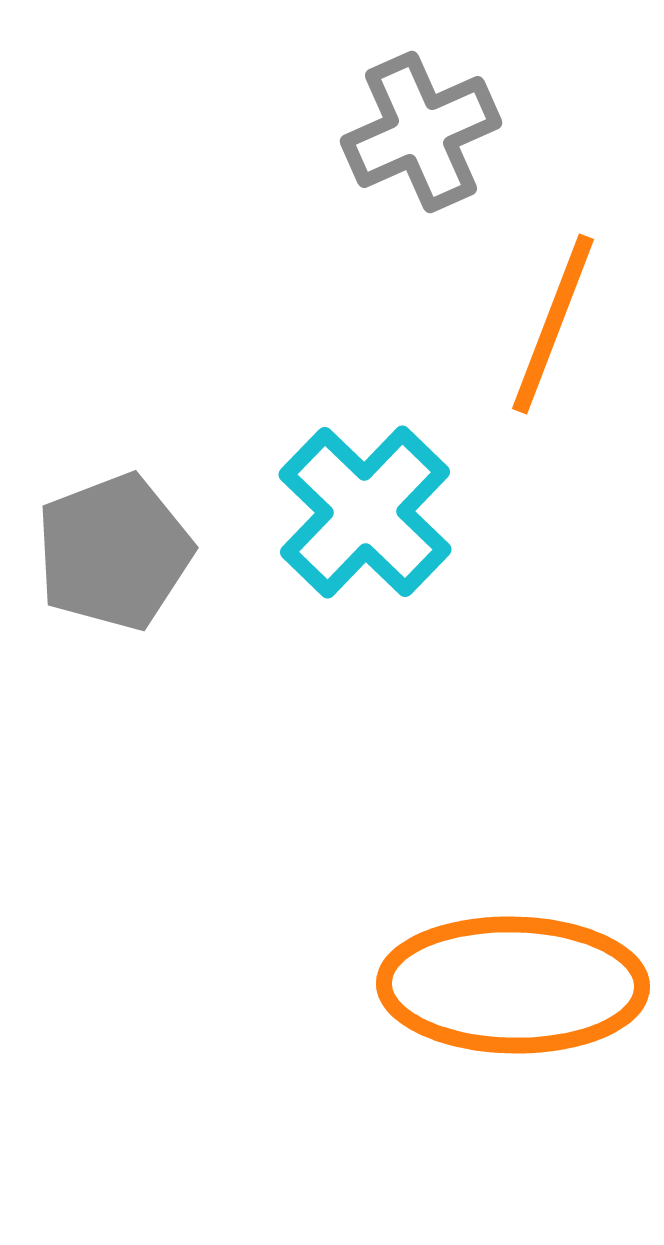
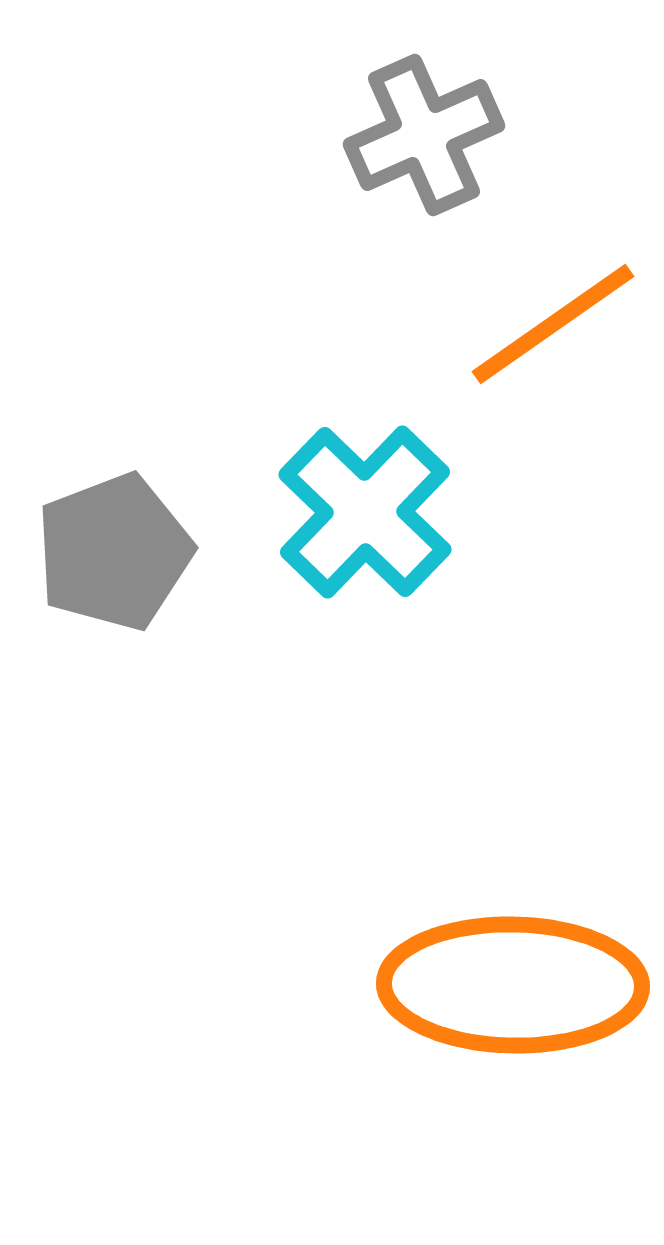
gray cross: moved 3 px right, 3 px down
orange line: rotated 34 degrees clockwise
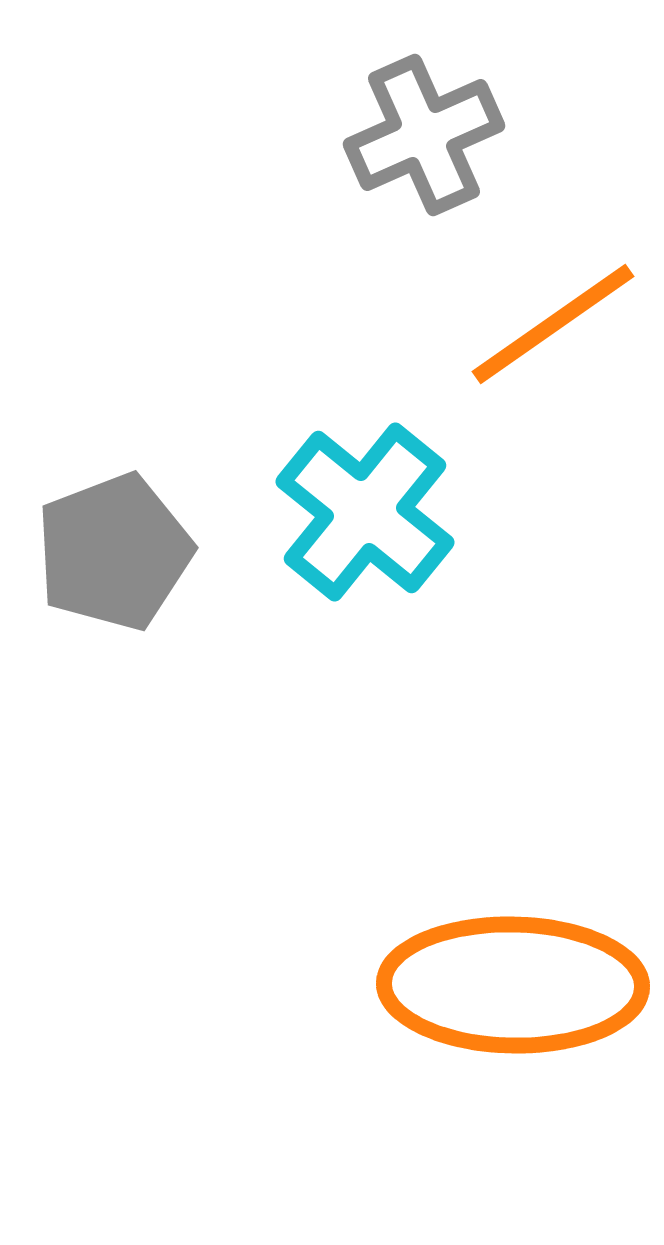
cyan cross: rotated 5 degrees counterclockwise
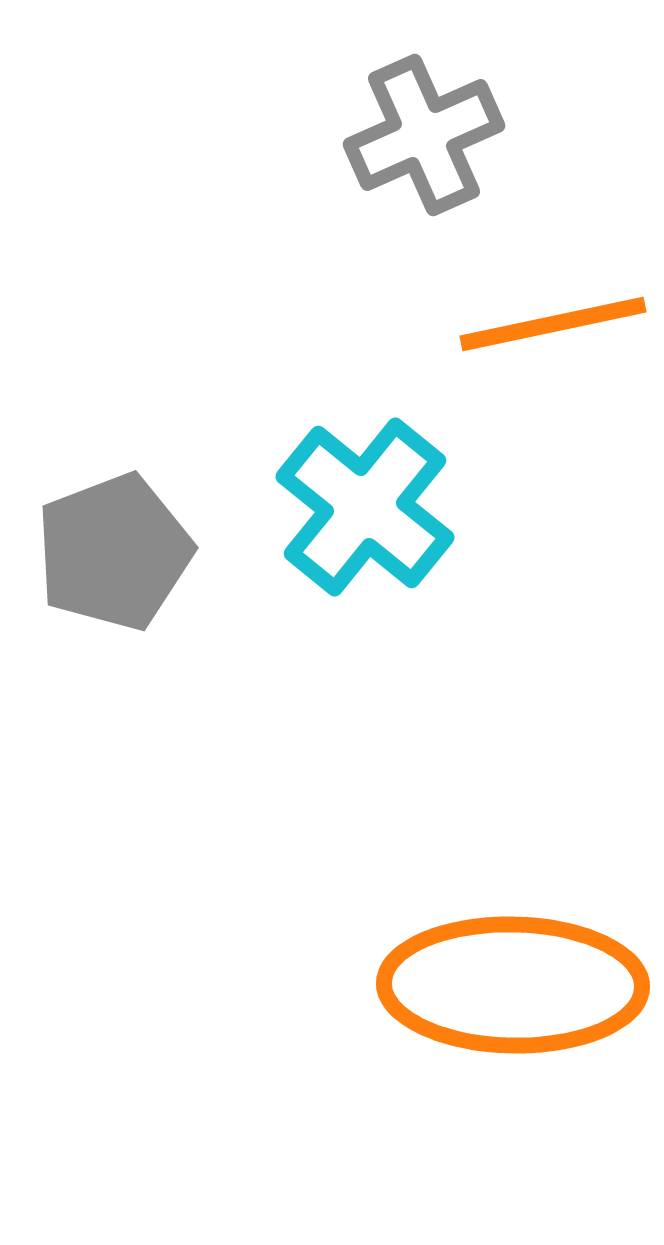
orange line: rotated 23 degrees clockwise
cyan cross: moved 5 px up
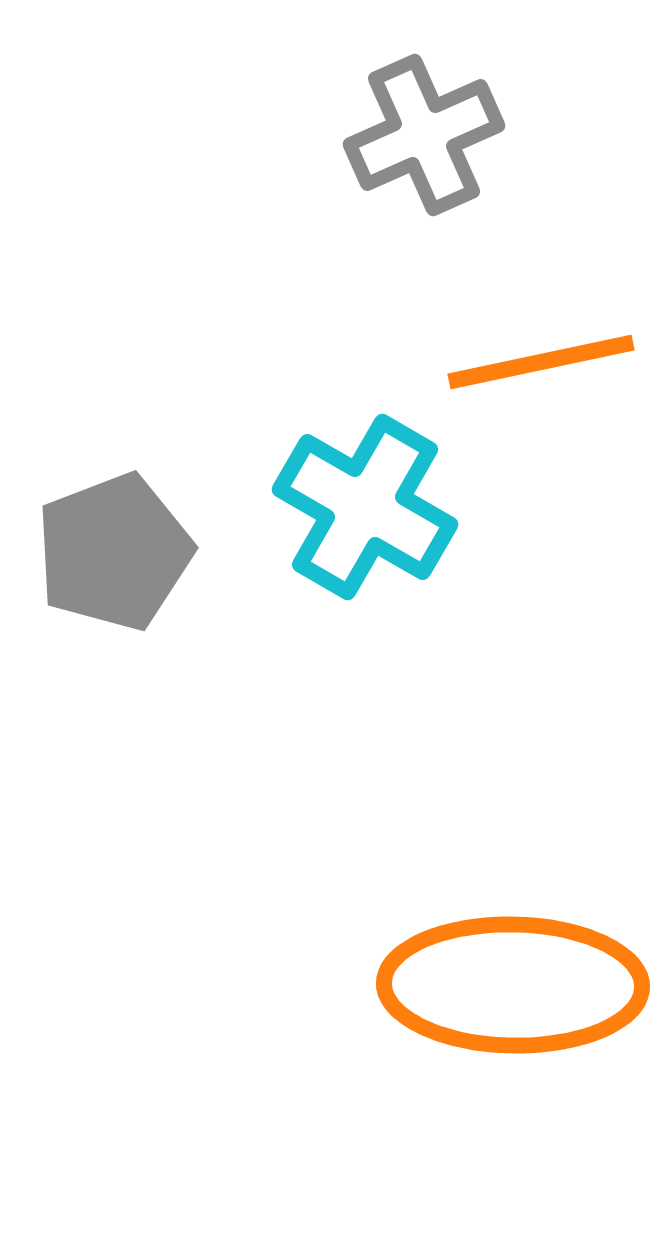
orange line: moved 12 px left, 38 px down
cyan cross: rotated 9 degrees counterclockwise
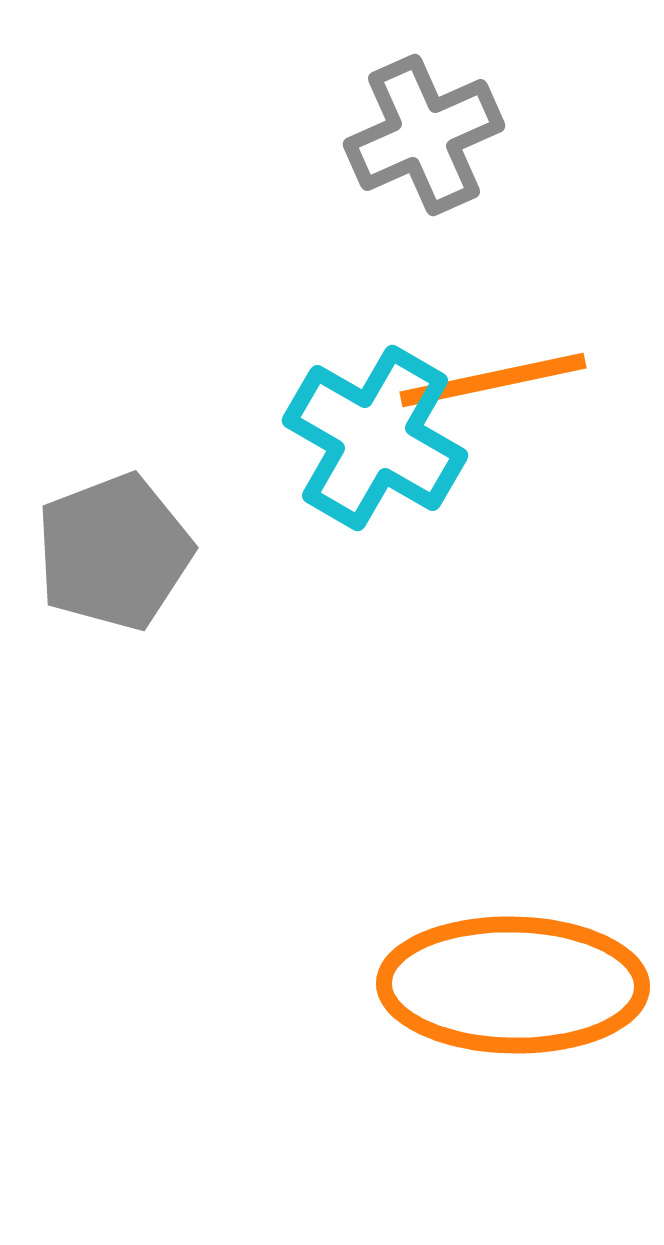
orange line: moved 48 px left, 18 px down
cyan cross: moved 10 px right, 69 px up
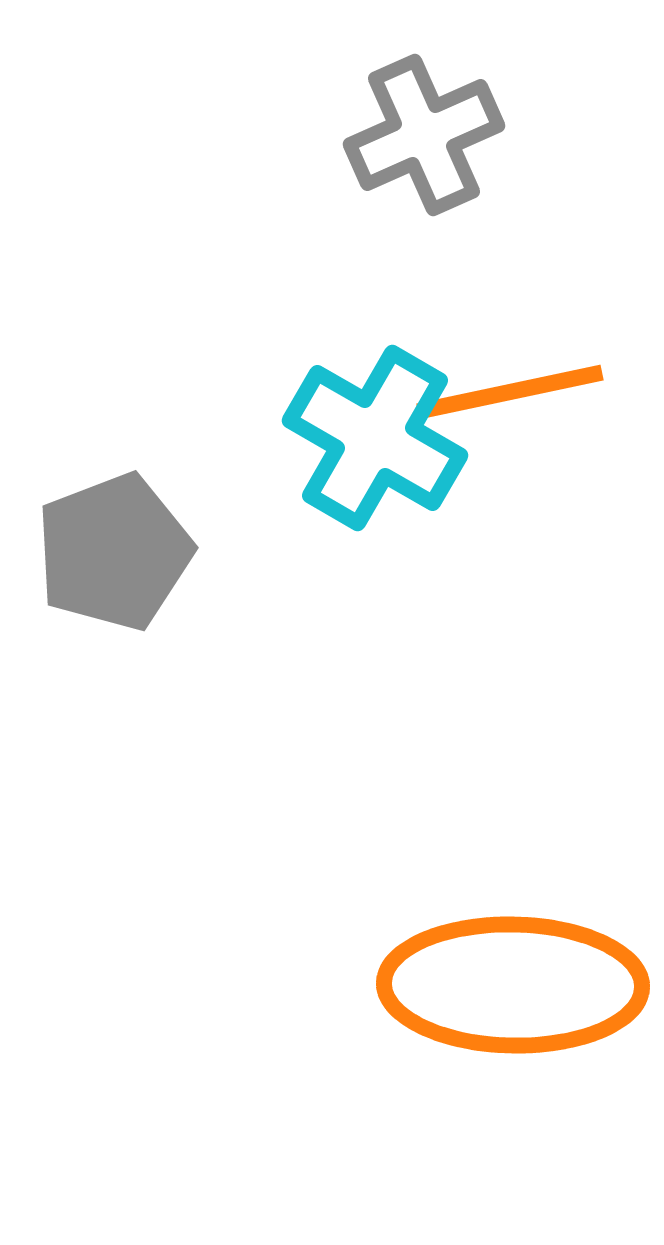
orange line: moved 17 px right, 12 px down
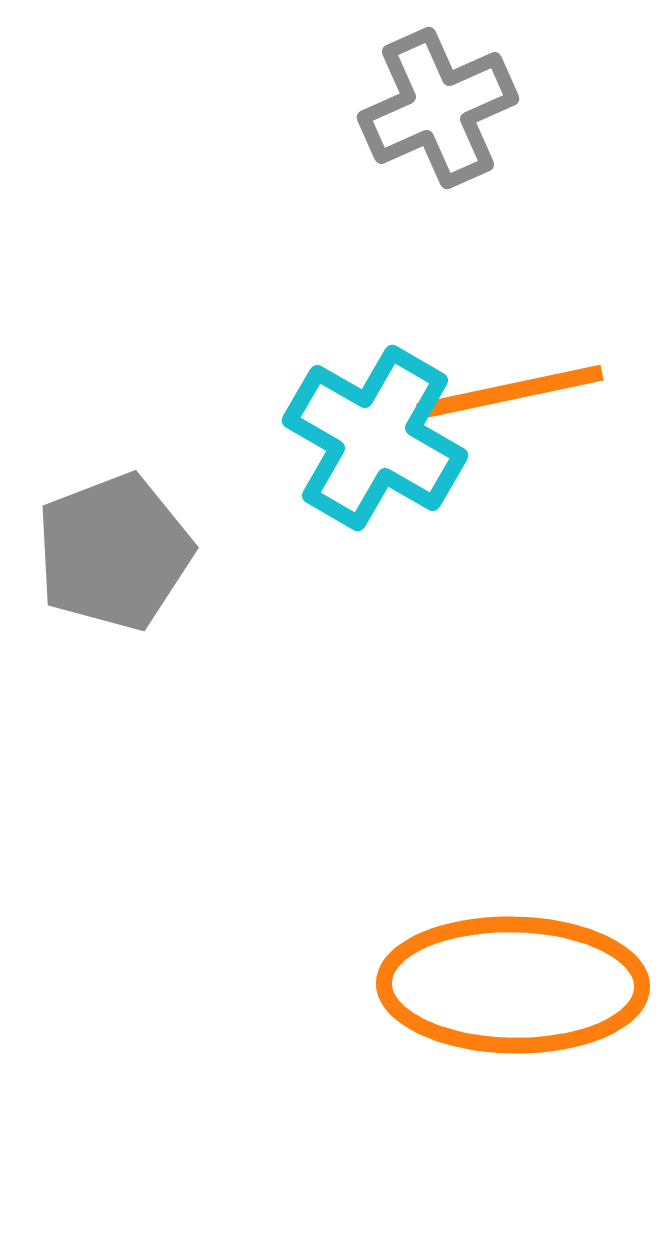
gray cross: moved 14 px right, 27 px up
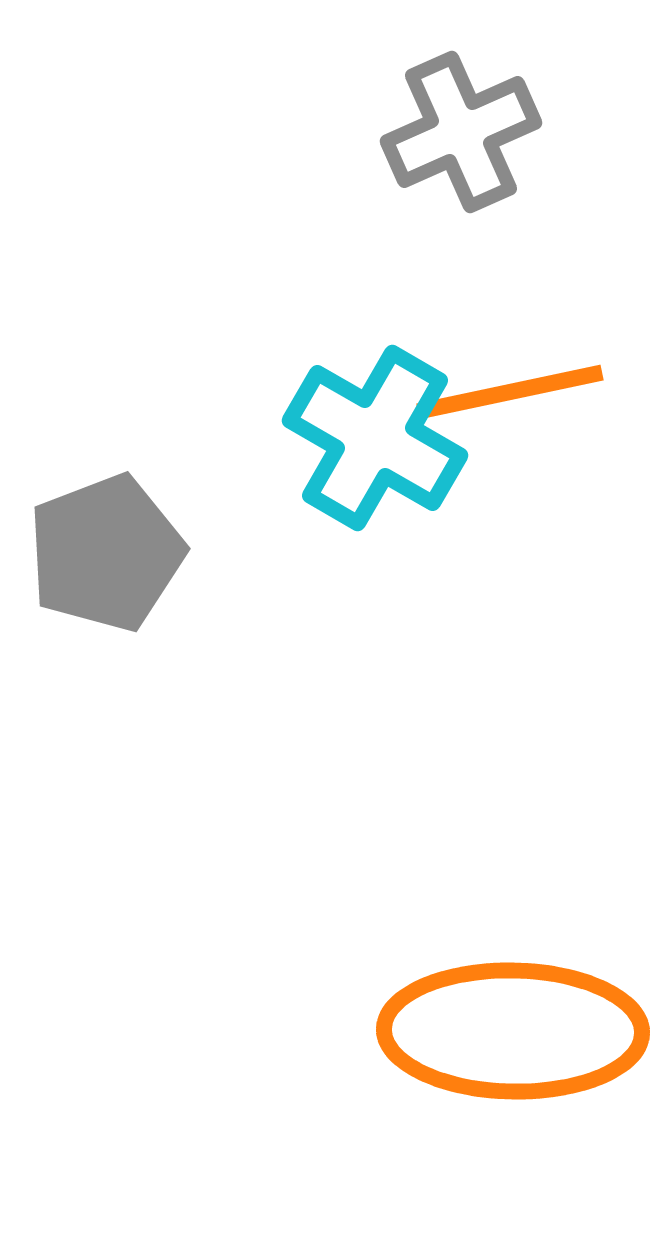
gray cross: moved 23 px right, 24 px down
gray pentagon: moved 8 px left, 1 px down
orange ellipse: moved 46 px down
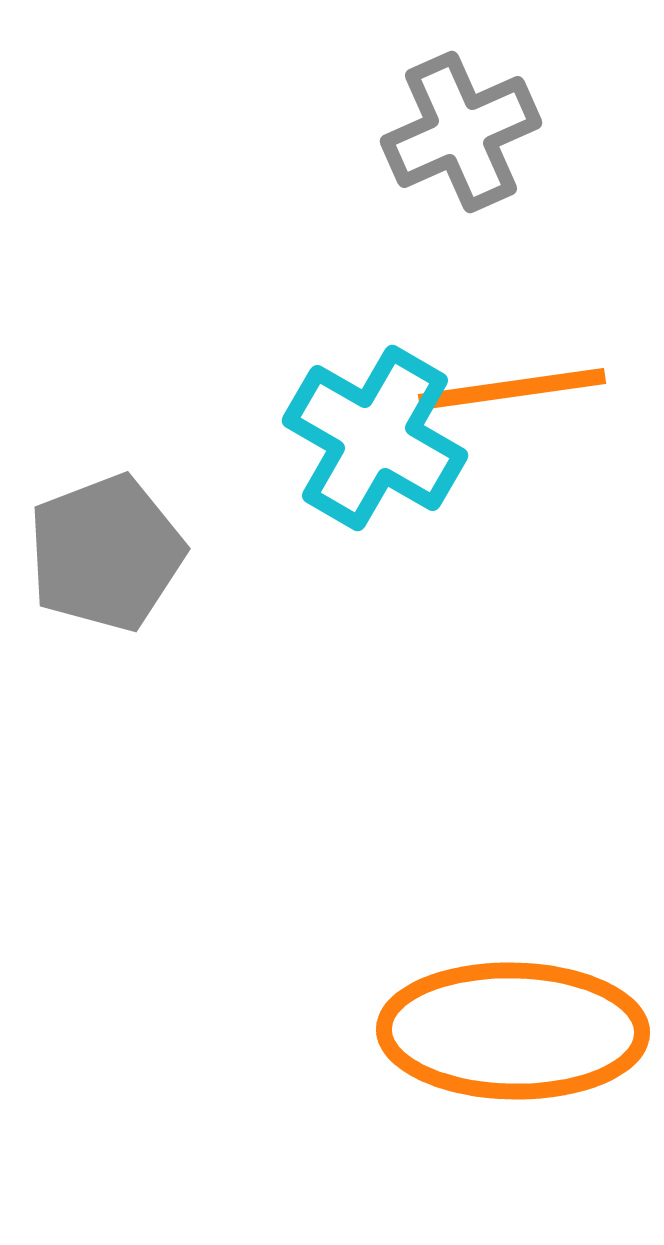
orange line: moved 2 px right, 3 px up; rotated 4 degrees clockwise
